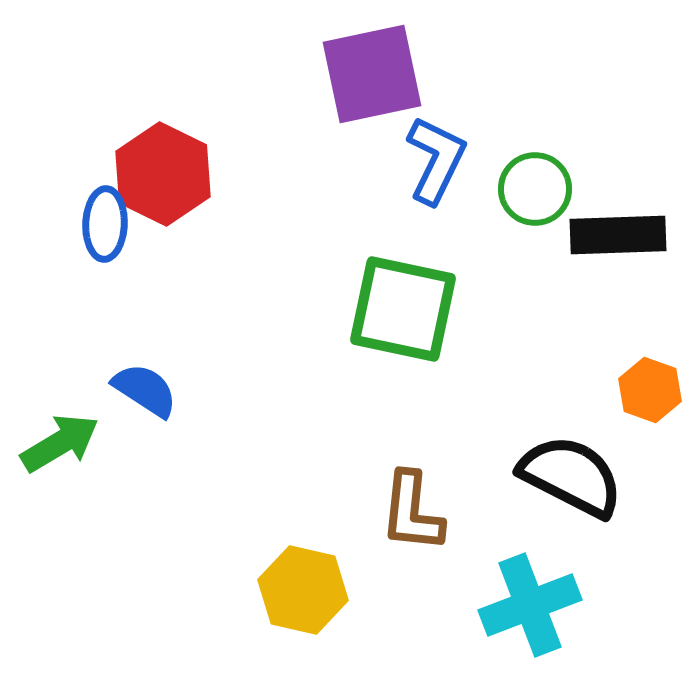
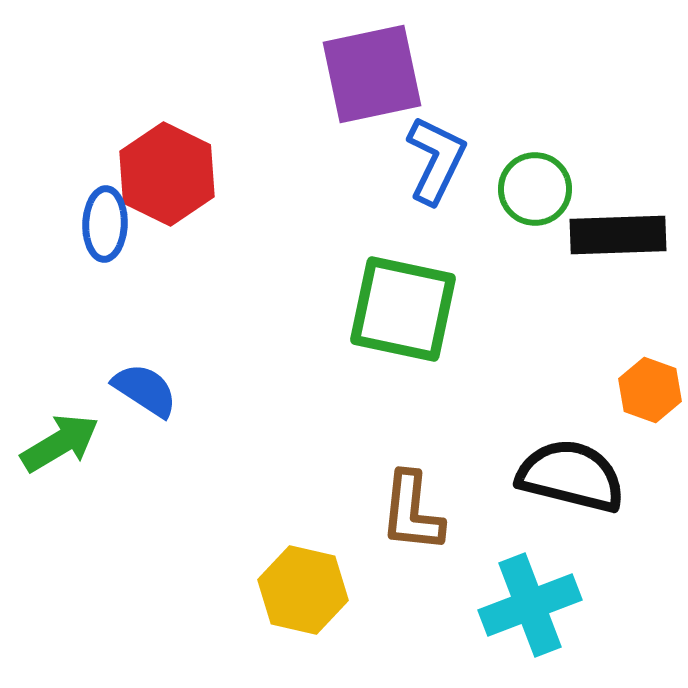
red hexagon: moved 4 px right
black semicircle: rotated 13 degrees counterclockwise
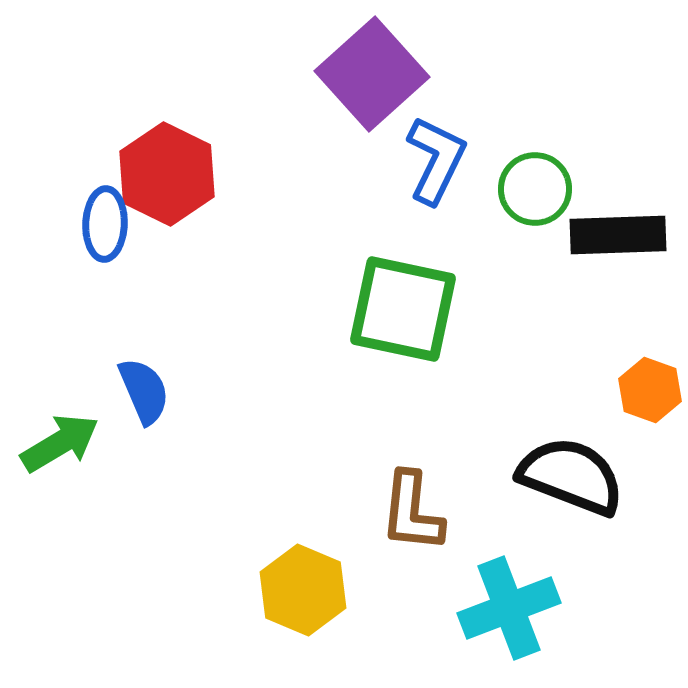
purple square: rotated 30 degrees counterclockwise
blue semicircle: moved 1 px left, 1 px down; rotated 34 degrees clockwise
black semicircle: rotated 7 degrees clockwise
yellow hexagon: rotated 10 degrees clockwise
cyan cross: moved 21 px left, 3 px down
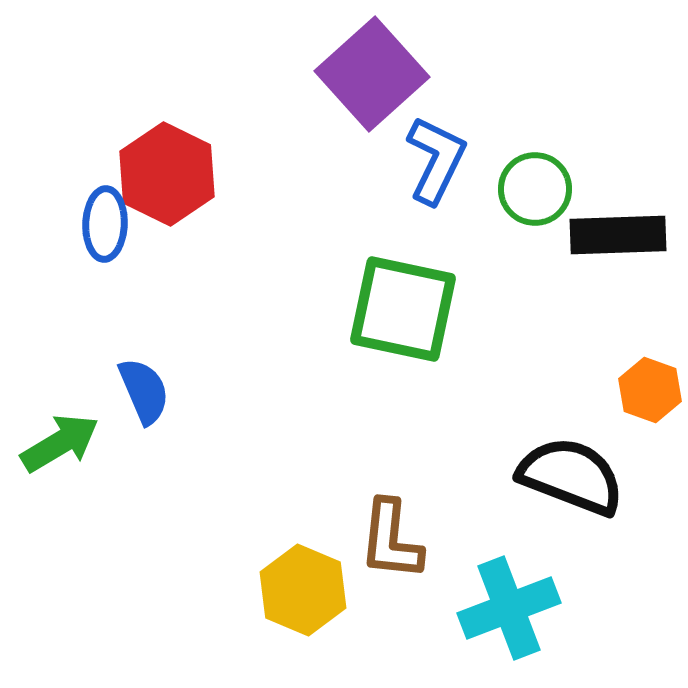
brown L-shape: moved 21 px left, 28 px down
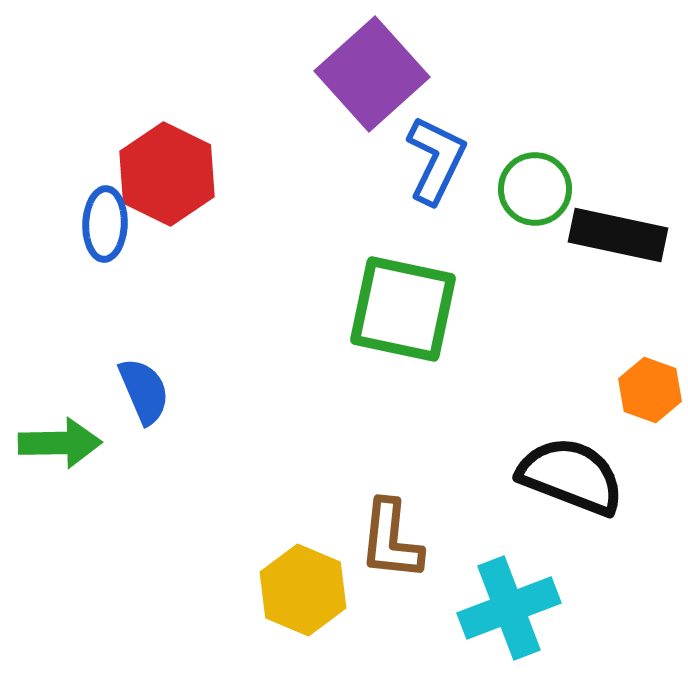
black rectangle: rotated 14 degrees clockwise
green arrow: rotated 30 degrees clockwise
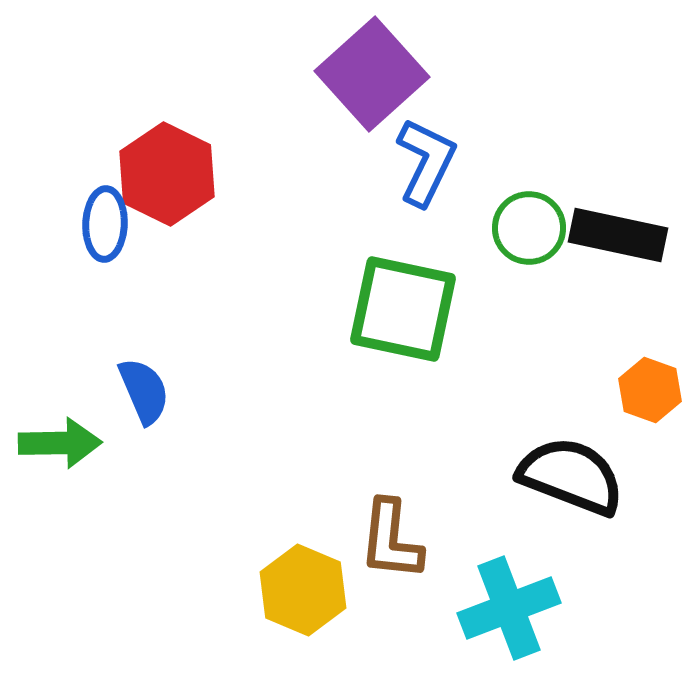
blue L-shape: moved 10 px left, 2 px down
green circle: moved 6 px left, 39 px down
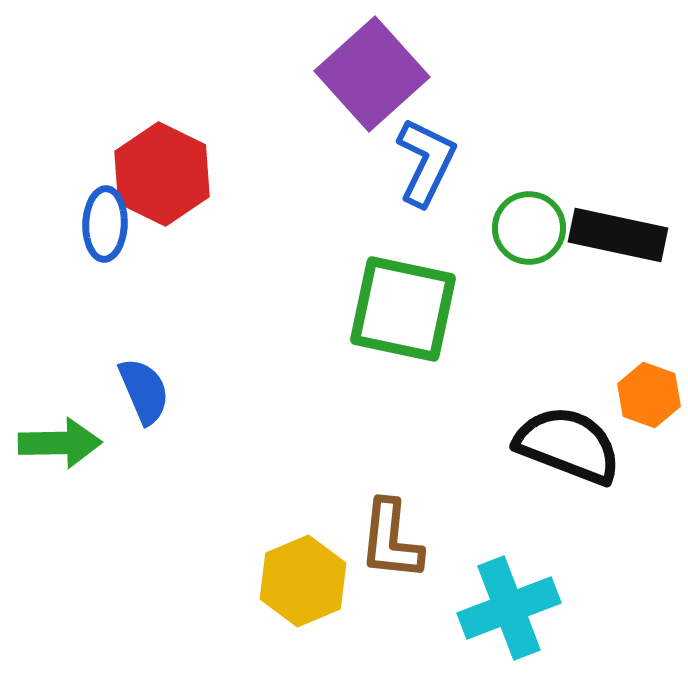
red hexagon: moved 5 px left
orange hexagon: moved 1 px left, 5 px down
black semicircle: moved 3 px left, 31 px up
yellow hexagon: moved 9 px up; rotated 14 degrees clockwise
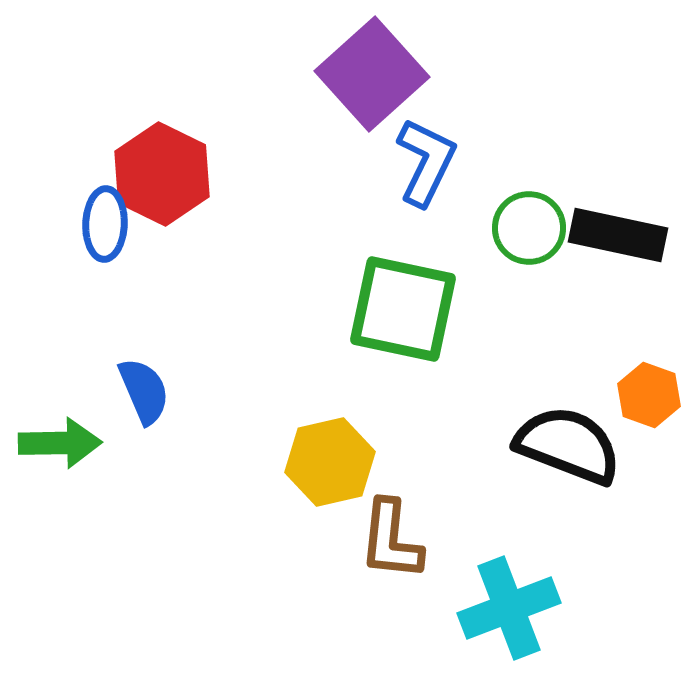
yellow hexagon: moved 27 px right, 119 px up; rotated 10 degrees clockwise
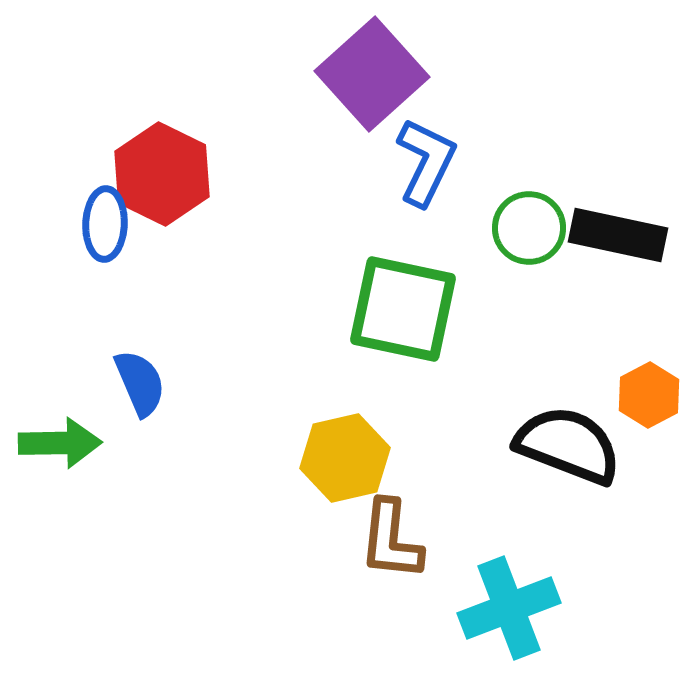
blue semicircle: moved 4 px left, 8 px up
orange hexagon: rotated 12 degrees clockwise
yellow hexagon: moved 15 px right, 4 px up
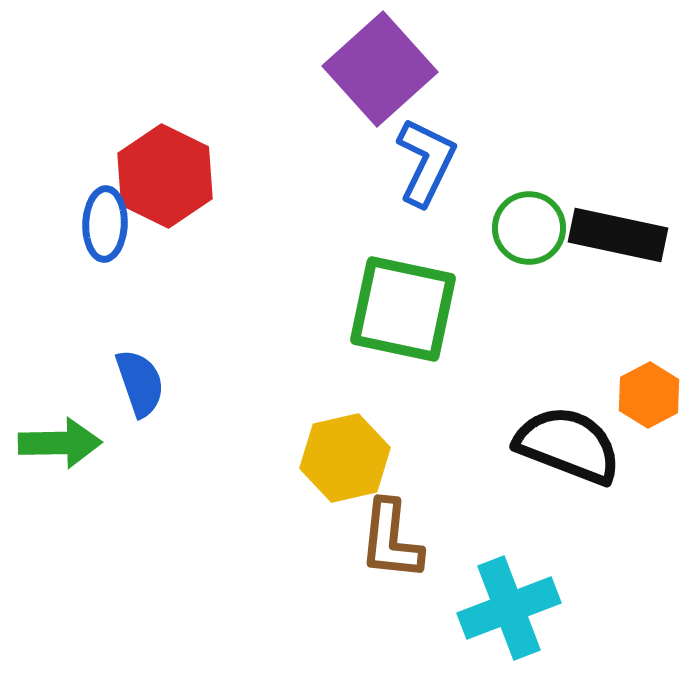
purple square: moved 8 px right, 5 px up
red hexagon: moved 3 px right, 2 px down
blue semicircle: rotated 4 degrees clockwise
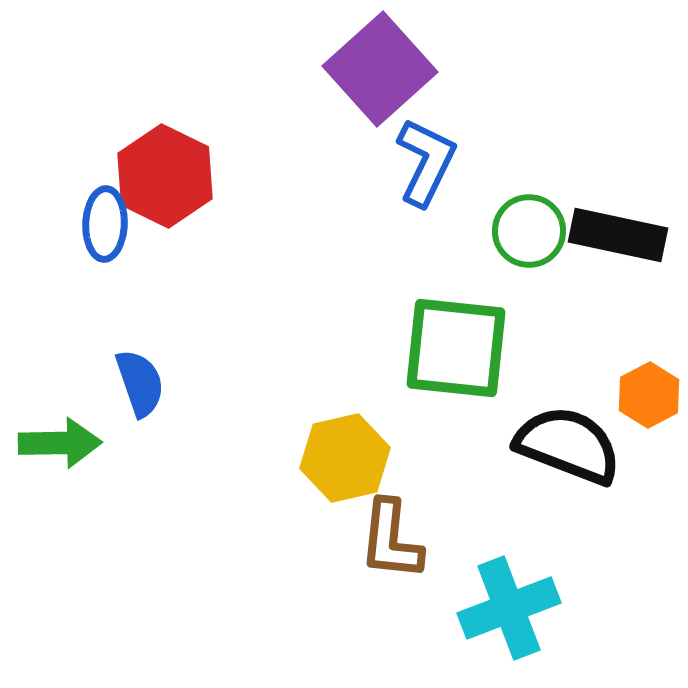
green circle: moved 3 px down
green square: moved 53 px right, 39 px down; rotated 6 degrees counterclockwise
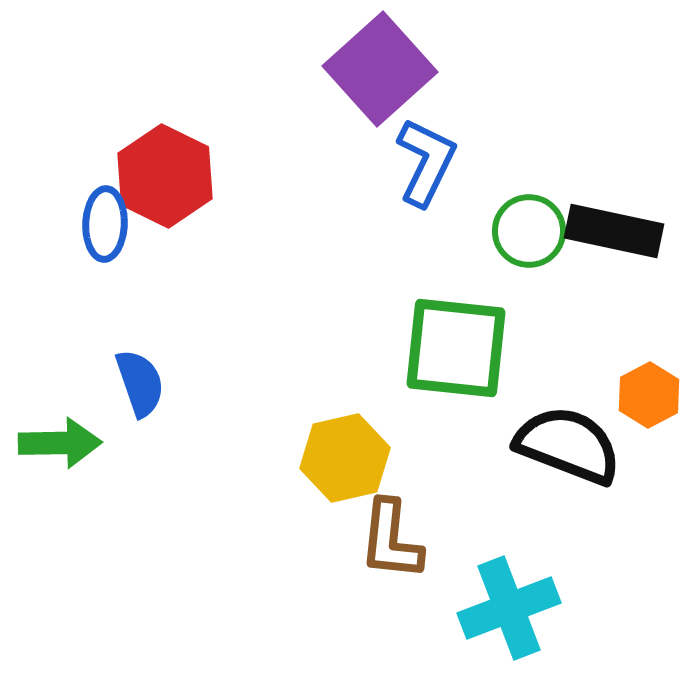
black rectangle: moved 4 px left, 4 px up
